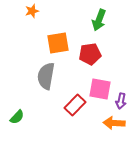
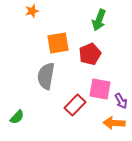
red pentagon: rotated 15 degrees counterclockwise
purple arrow: rotated 42 degrees counterclockwise
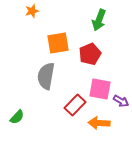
purple arrow: rotated 28 degrees counterclockwise
orange arrow: moved 15 px left
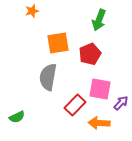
gray semicircle: moved 2 px right, 1 px down
purple arrow: moved 2 px down; rotated 77 degrees counterclockwise
green semicircle: rotated 21 degrees clockwise
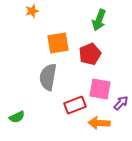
red rectangle: rotated 25 degrees clockwise
